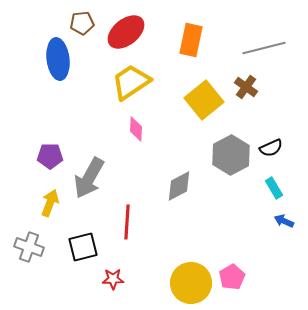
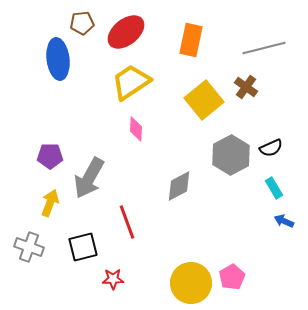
red line: rotated 24 degrees counterclockwise
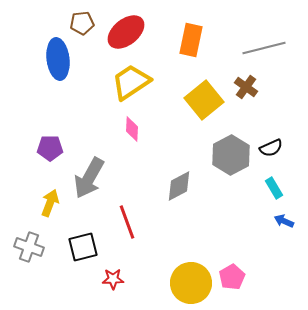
pink diamond: moved 4 px left
purple pentagon: moved 8 px up
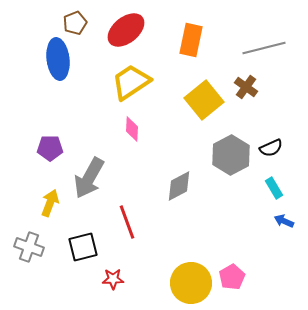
brown pentagon: moved 7 px left; rotated 15 degrees counterclockwise
red ellipse: moved 2 px up
